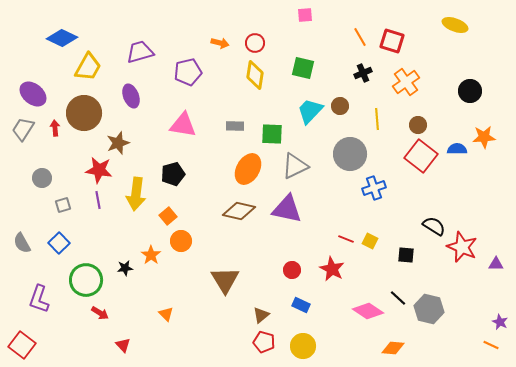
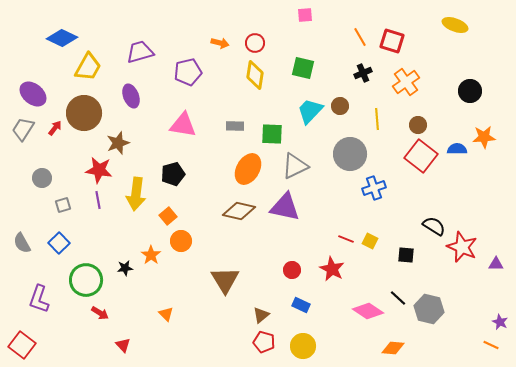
red arrow at (55, 128): rotated 42 degrees clockwise
purple triangle at (287, 209): moved 2 px left, 2 px up
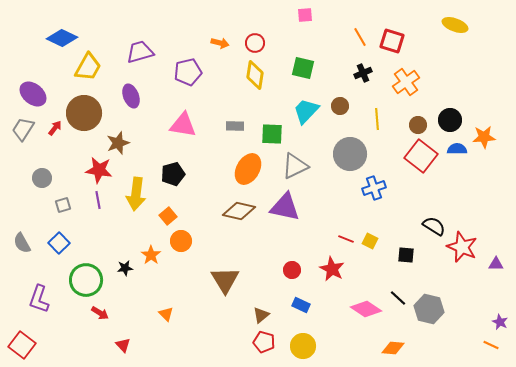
black circle at (470, 91): moved 20 px left, 29 px down
cyan trapezoid at (310, 111): moved 4 px left
pink diamond at (368, 311): moved 2 px left, 2 px up
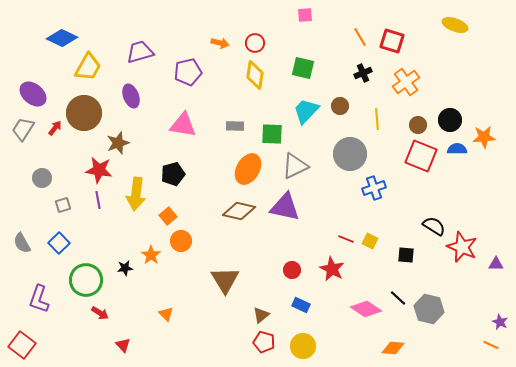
red square at (421, 156): rotated 16 degrees counterclockwise
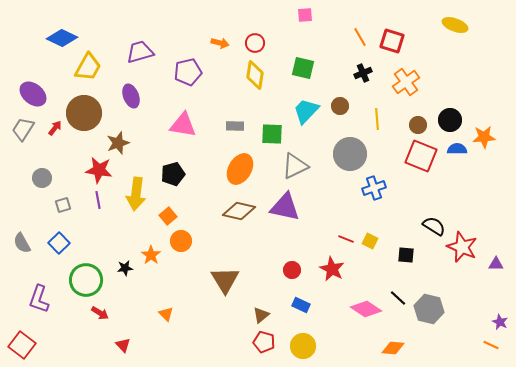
orange ellipse at (248, 169): moved 8 px left
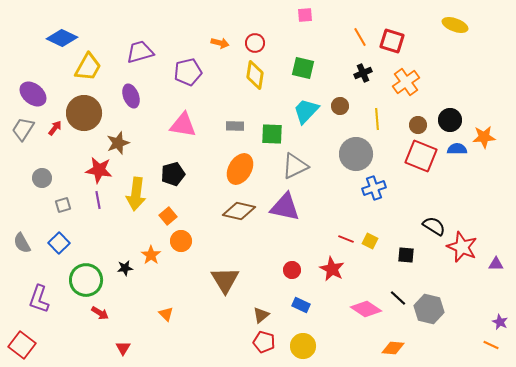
gray circle at (350, 154): moved 6 px right
red triangle at (123, 345): moved 3 px down; rotated 14 degrees clockwise
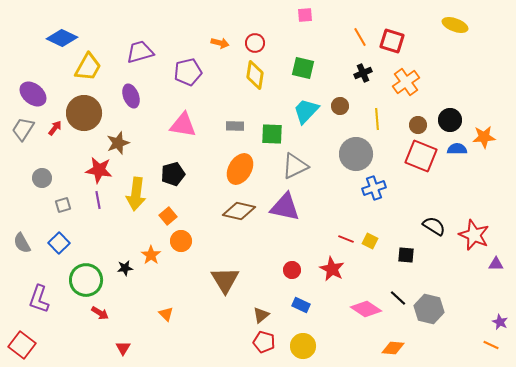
red star at (462, 247): moved 12 px right, 12 px up
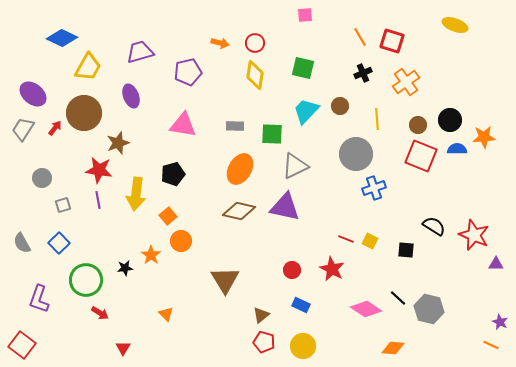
black square at (406, 255): moved 5 px up
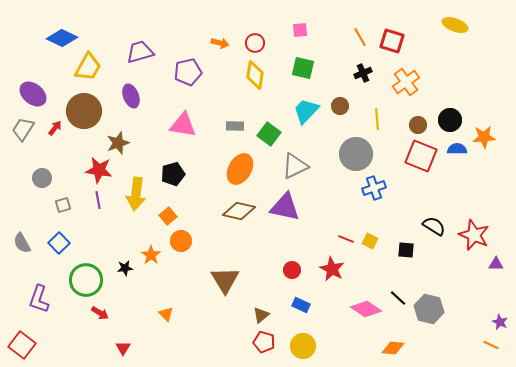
pink square at (305, 15): moved 5 px left, 15 px down
brown circle at (84, 113): moved 2 px up
green square at (272, 134): moved 3 px left; rotated 35 degrees clockwise
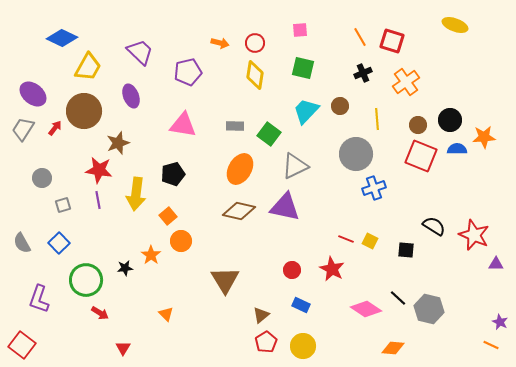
purple trapezoid at (140, 52): rotated 60 degrees clockwise
red pentagon at (264, 342): moved 2 px right; rotated 25 degrees clockwise
